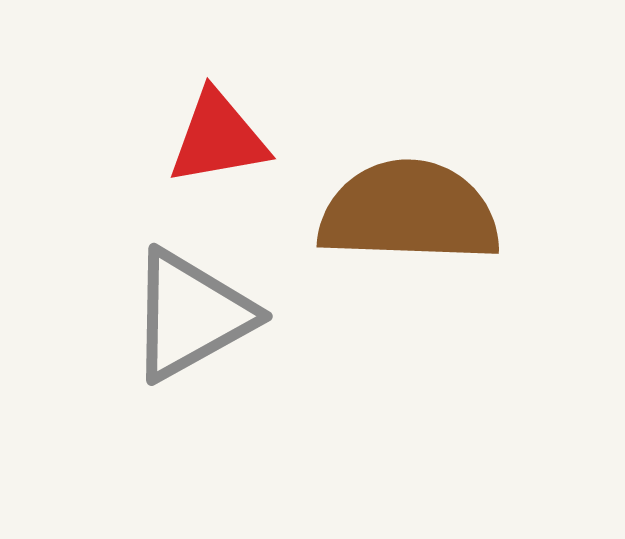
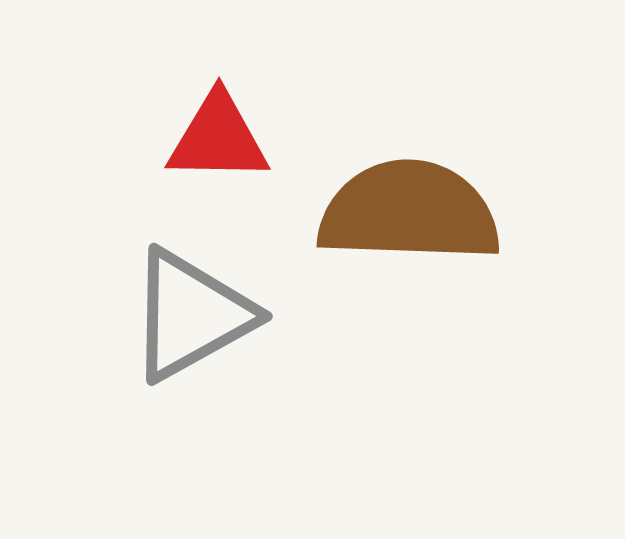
red triangle: rotated 11 degrees clockwise
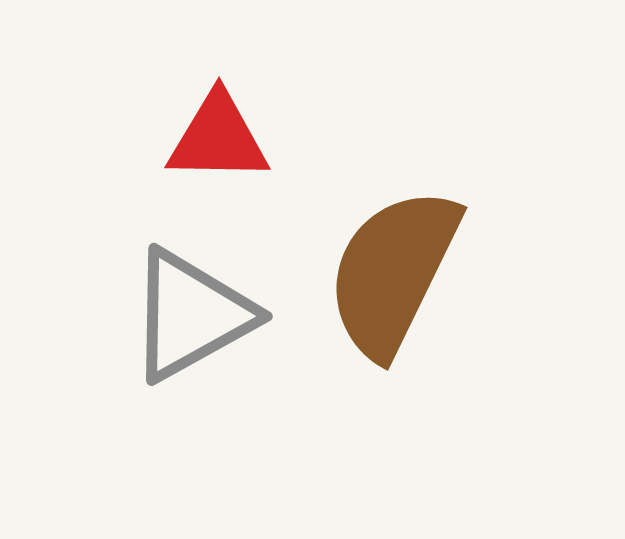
brown semicircle: moved 16 px left, 60 px down; rotated 66 degrees counterclockwise
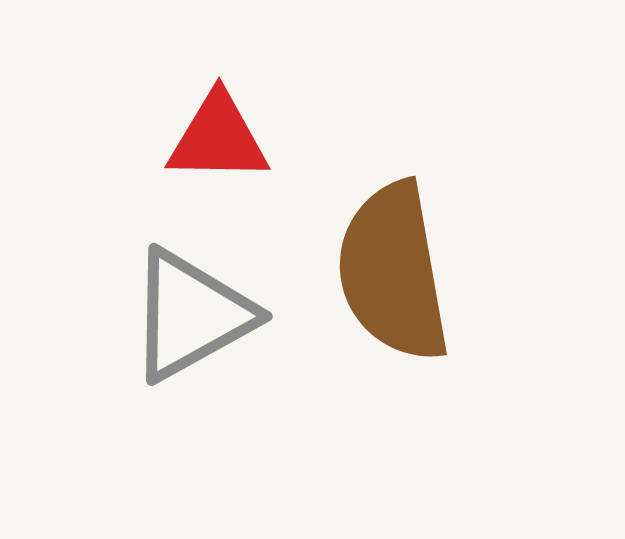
brown semicircle: rotated 36 degrees counterclockwise
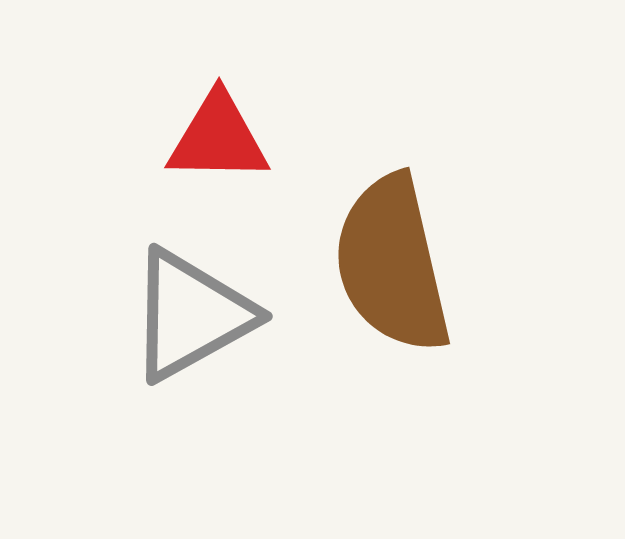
brown semicircle: moved 1 px left, 8 px up; rotated 3 degrees counterclockwise
